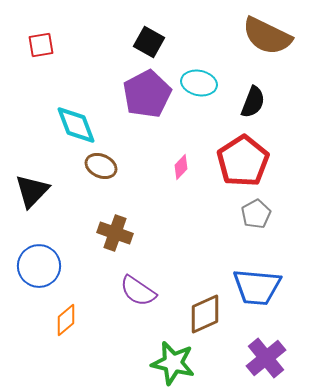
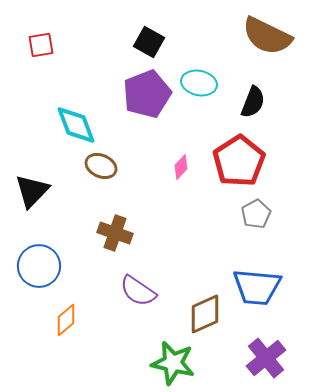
purple pentagon: rotated 6 degrees clockwise
red pentagon: moved 4 px left
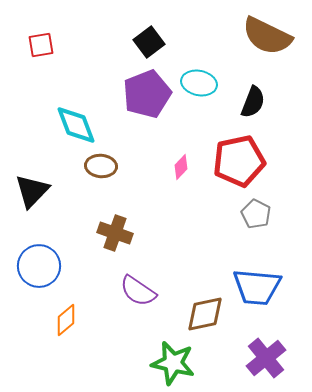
black square: rotated 24 degrees clockwise
red pentagon: rotated 21 degrees clockwise
brown ellipse: rotated 20 degrees counterclockwise
gray pentagon: rotated 16 degrees counterclockwise
brown diamond: rotated 12 degrees clockwise
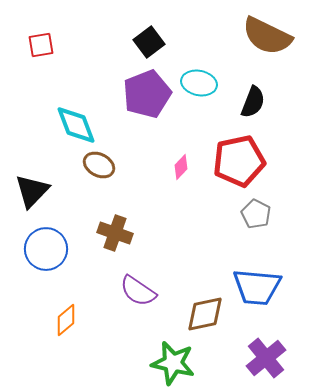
brown ellipse: moved 2 px left, 1 px up; rotated 24 degrees clockwise
blue circle: moved 7 px right, 17 px up
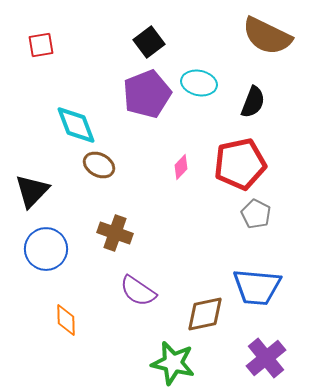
red pentagon: moved 1 px right, 3 px down
orange diamond: rotated 52 degrees counterclockwise
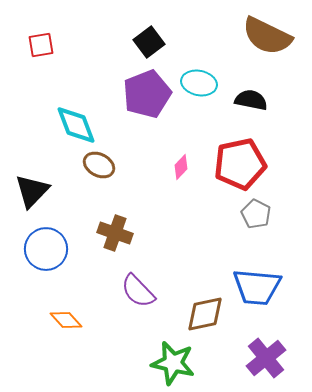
black semicircle: moved 2 px left, 2 px up; rotated 100 degrees counterclockwise
purple semicircle: rotated 12 degrees clockwise
orange diamond: rotated 40 degrees counterclockwise
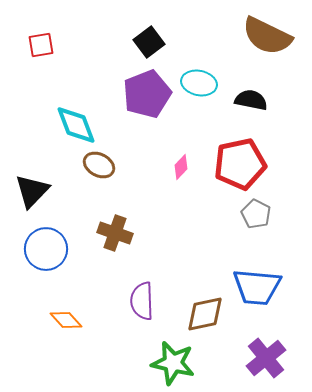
purple semicircle: moved 4 px right, 10 px down; rotated 42 degrees clockwise
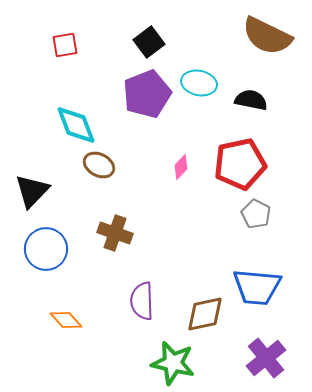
red square: moved 24 px right
